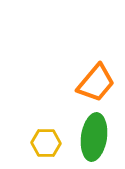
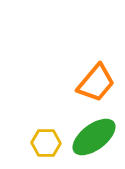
green ellipse: rotated 45 degrees clockwise
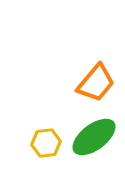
yellow hexagon: rotated 8 degrees counterclockwise
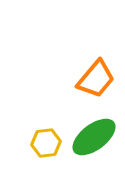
orange trapezoid: moved 4 px up
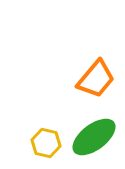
yellow hexagon: rotated 20 degrees clockwise
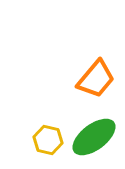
yellow hexagon: moved 2 px right, 3 px up
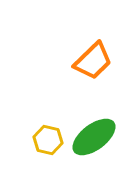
orange trapezoid: moved 3 px left, 18 px up; rotated 6 degrees clockwise
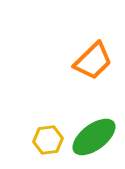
yellow hexagon: rotated 20 degrees counterclockwise
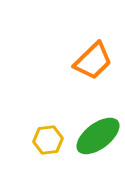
green ellipse: moved 4 px right, 1 px up
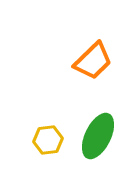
green ellipse: rotated 27 degrees counterclockwise
